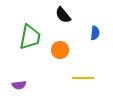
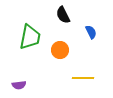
black semicircle: rotated 12 degrees clockwise
blue semicircle: moved 4 px left, 1 px up; rotated 32 degrees counterclockwise
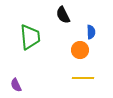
blue semicircle: rotated 24 degrees clockwise
green trapezoid: rotated 16 degrees counterclockwise
orange circle: moved 20 px right
purple semicircle: moved 3 px left; rotated 72 degrees clockwise
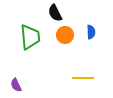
black semicircle: moved 8 px left, 2 px up
orange circle: moved 15 px left, 15 px up
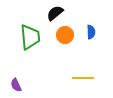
black semicircle: rotated 78 degrees clockwise
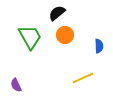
black semicircle: moved 2 px right
blue semicircle: moved 8 px right, 14 px down
green trapezoid: rotated 24 degrees counterclockwise
yellow line: rotated 25 degrees counterclockwise
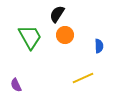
black semicircle: moved 1 px down; rotated 18 degrees counterclockwise
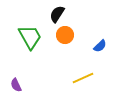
blue semicircle: moved 1 px right; rotated 48 degrees clockwise
